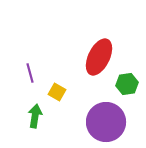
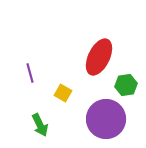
green hexagon: moved 1 px left, 1 px down
yellow square: moved 6 px right, 1 px down
green arrow: moved 5 px right, 9 px down; rotated 145 degrees clockwise
purple circle: moved 3 px up
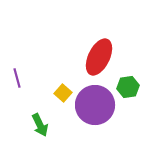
purple line: moved 13 px left, 5 px down
green hexagon: moved 2 px right, 2 px down
yellow square: rotated 12 degrees clockwise
purple circle: moved 11 px left, 14 px up
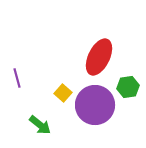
green arrow: rotated 25 degrees counterclockwise
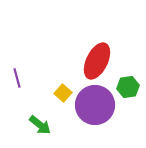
red ellipse: moved 2 px left, 4 px down
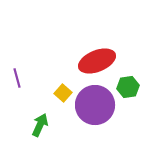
red ellipse: rotated 42 degrees clockwise
green arrow: rotated 105 degrees counterclockwise
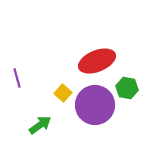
green hexagon: moved 1 px left, 1 px down; rotated 20 degrees clockwise
green arrow: rotated 30 degrees clockwise
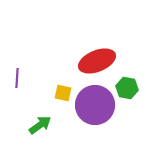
purple line: rotated 18 degrees clockwise
yellow square: rotated 30 degrees counterclockwise
